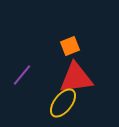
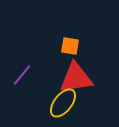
orange square: rotated 30 degrees clockwise
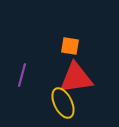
purple line: rotated 25 degrees counterclockwise
yellow ellipse: rotated 64 degrees counterclockwise
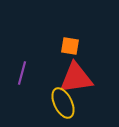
purple line: moved 2 px up
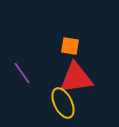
purple line: rotated 50 degrees counterclockwise
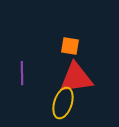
purple line: rotated 35 degrees clockwise
yellow ellipse: rotated 44 degrees clockwise
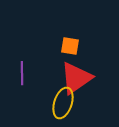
red triangle: rotated 27 degrees counterclockwise
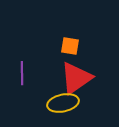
yellow ellipse: rotated 60 degrees clockwise
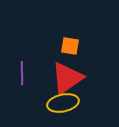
red triangle: moved 9 px left
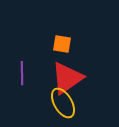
orange square: moved 8 px left, 2 px up
yellow ellipse: rotated 72 degrees clockwise
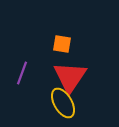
purple line: rotated 20 degrees clockwise
red triangle: moved 3 px right, 1 px up; rotated 21 degrees counterclockwise
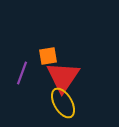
orange square: moved 14 px left, 12 px down; rotated 18 degrees counterclockwise
red triangle: moved 7 px left
